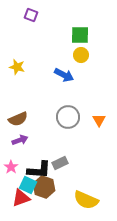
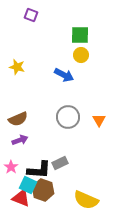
brown hexagon: moved 1 px left, 3 px down
red triangle: rotated 42 degrees clockwise
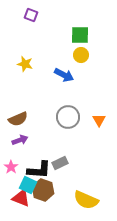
yellow star: moved 8 px right, 3 px up
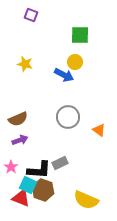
yellow circle: moved 6 px left, 7 px down
orange triangle: moved 10 px down; rotated 24 degrees counterclockwise
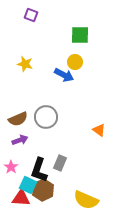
gray circle: moved 22 px left
gray rectangle: rotated 42 degrees counterclockwise
black L-shape: rotated 105 degrees clockwise
brown hexagon: rotated 15 degrees clockwise
red triangle: rotated 18 degrees counterclockwise
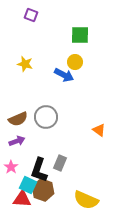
purple arrow: moved 3 px left, 1 px down
brown hexagon: rotated 15 degrees counterclockwise
red triangle: moved 1 px right, 1 px down
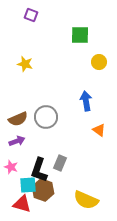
yellow circle: moved 24 px right
blue arrow: moved 22 px right, 26 px down; rotated 126 degrees counterclockwise
pink star: rotated 16 degrees counterclockwise
cyan square: rotated 30 degrees counterclockwise
red triangle: moved 5 px down; rotated 12 degrees clockwise
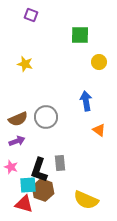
gray rectangle: rotated 28 degrees counterclockwise
red triangle: moved 2 px right
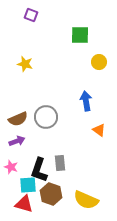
brown hexagon: moved 8 px right, 4 px down
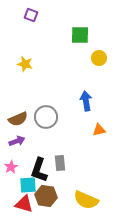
yellow circle: moved 4 px up
orange triangle: rotated 48 degrees counterclockwise
pink star: rotated 24 degrees clockwise
brown hexagon: moved 5 px left, 2 px down; rotated 10 degrees counterclockwise
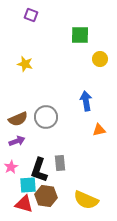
yellow circle: moved 1 px right, 1 px down
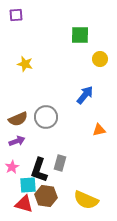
purple square: moved 15 px left; rotated 24 degrees counterclockwise
blue arrow: moved 1 px left, 6 px up; rotated 48 degrees clockwise
gray rectangle: rotated 21 degrees clockwise
pink star: moved 1 px right
